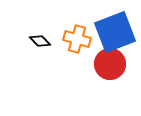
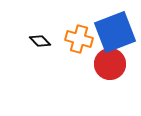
orange cross: moved 2 px right
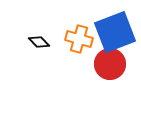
black diamond: moved 1 px left, 1 px down
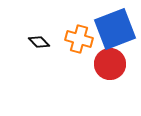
blue square: moved 3 px up
